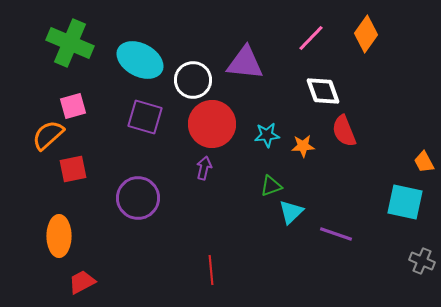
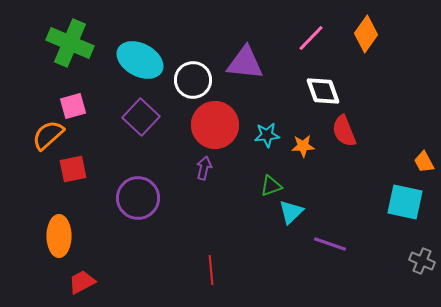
purple square: moved 4 px left; rotated 27 degrees clockwise
red circle: moved 3 px right, 1 px down
purple line: moved 6 px left, 10 px down
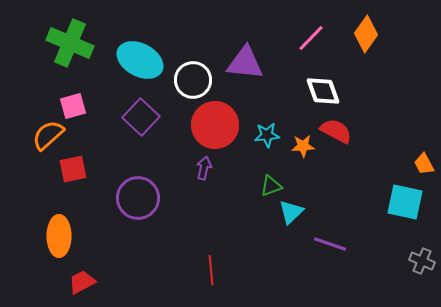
red semicircle: moved 8 px left; rotated 140 degrees clockwise
orange trapezoid: moved 2 px down
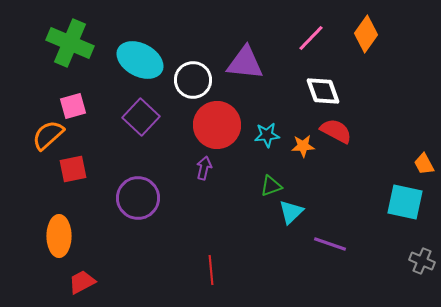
red circle: moved 2 px right
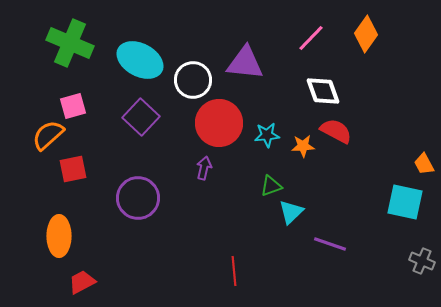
red circle: moved 2 px right, 2 px up
red line: moved 23 px right, 1 px down
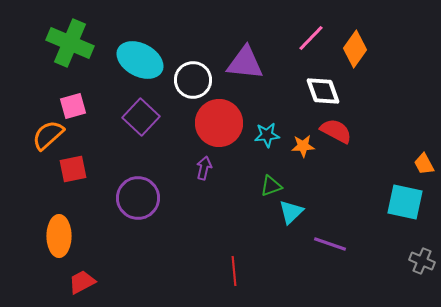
orange diamond: moved 11 px left, 15 px down
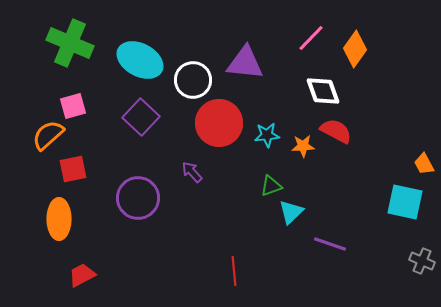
purple arrow: moved 12 px left, 4 px down; rotated 55 degrees counterclockwise
orange ellipse: moved 17 px up
red trapezoid: moved 7 px up
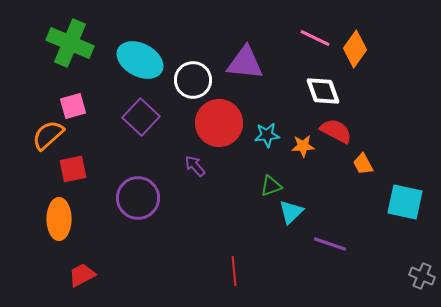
pink line: moved 4 px right; rotated 72 degrees clockwise
orange trapezoid: moved 61 px left
purple arrow: moved 3 px right, 6 px up
gray cross: moved 15 px down
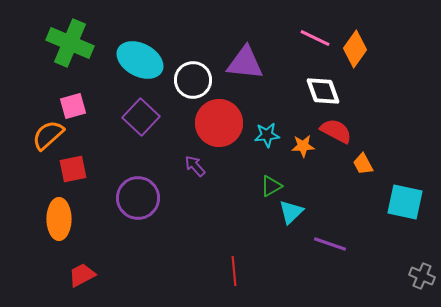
green triangle: rotated 10 degrees counterclockwise
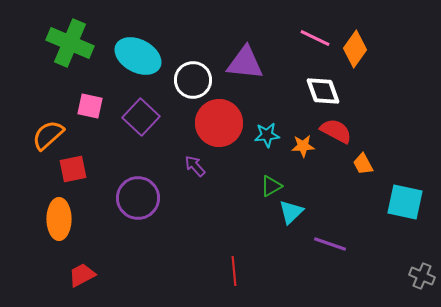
cyan ellipse: moved 2 px left, 4 px up
pink square: moved 17 px right; rotated 28 degrees clockwise
